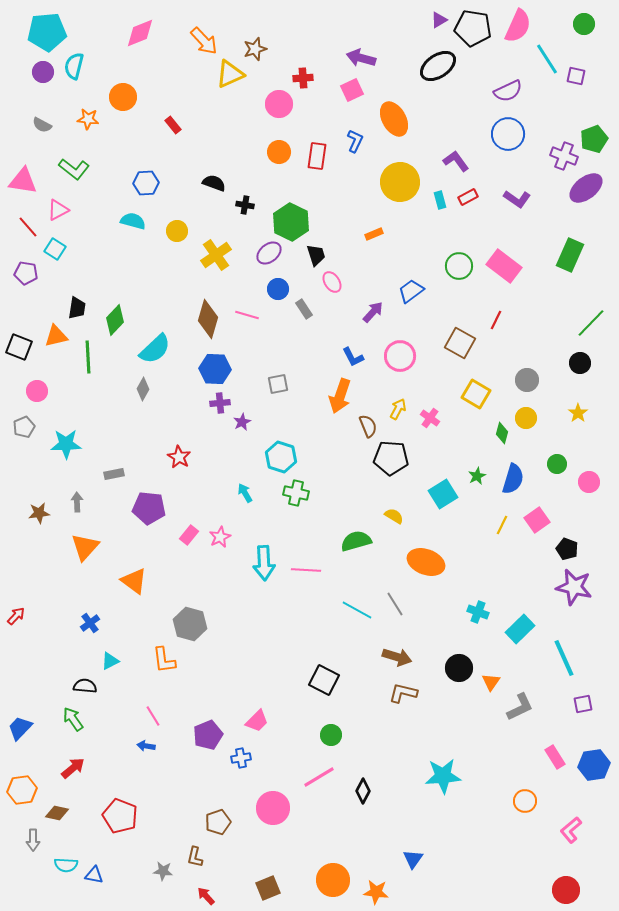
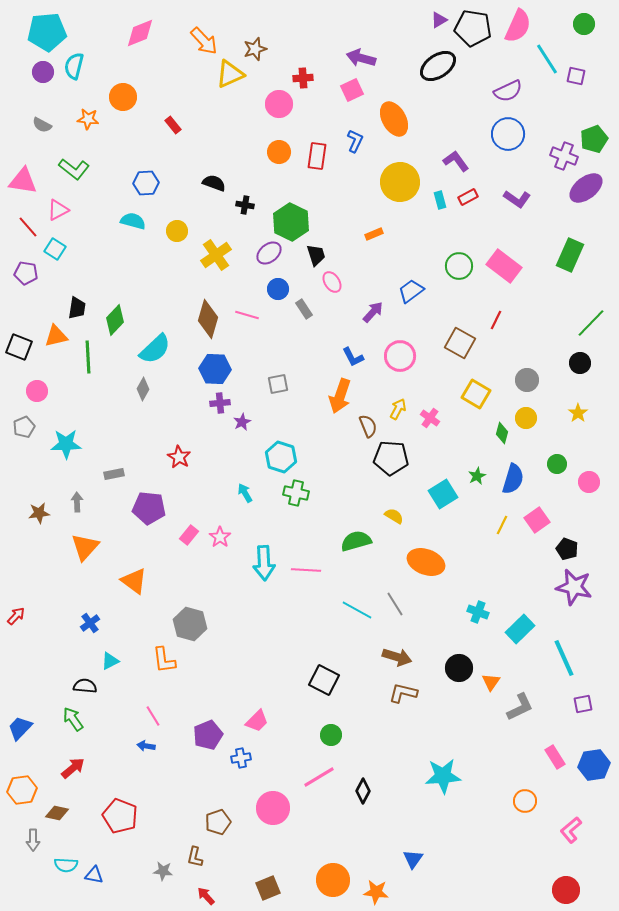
pink star at (220, 537): rotated 10 degrees counterclockwise
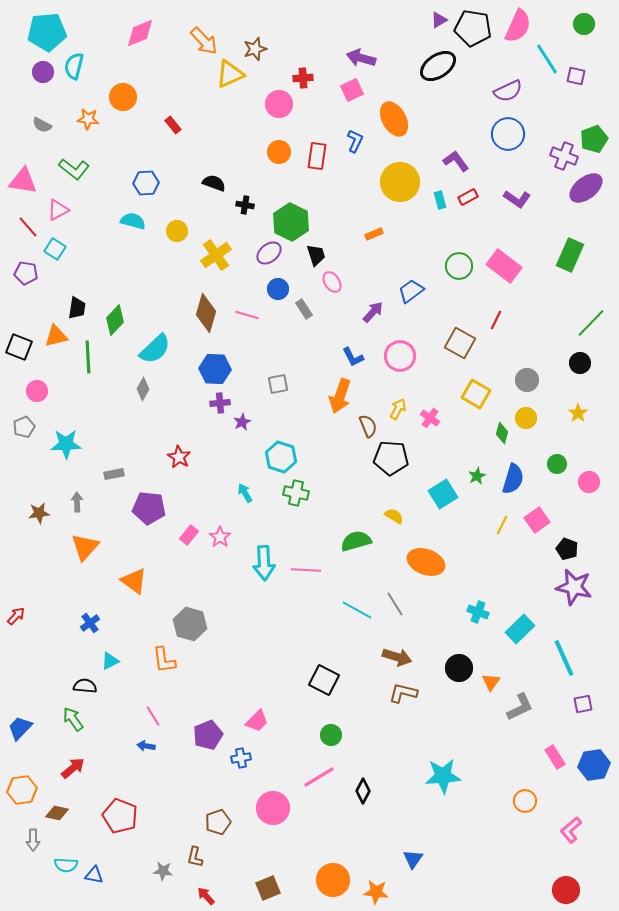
brown diamond at (208, 319): moved 2 px left, 6 px up
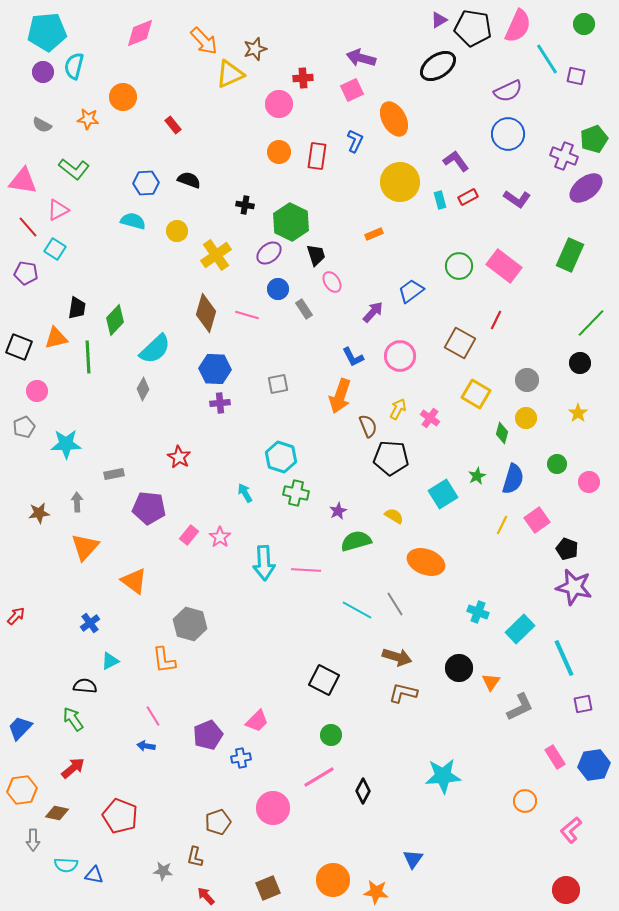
black semicircle at (214, 183): moved 25 px left, 3 px up
orange triangle at (56, 336): moved 2 px down
purple star at (242, 422): moved 96 px right, 89 px down
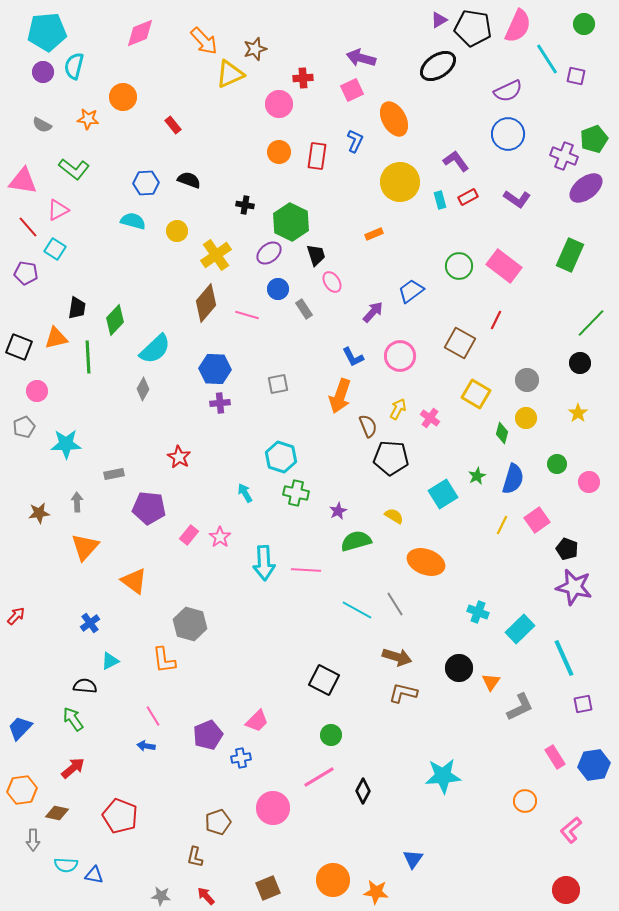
brown diamond at (206, 313): moved 10 px up; rotated 24 degrees clockwise
gray star at (163, 871): moved 2 px left, 25 px down
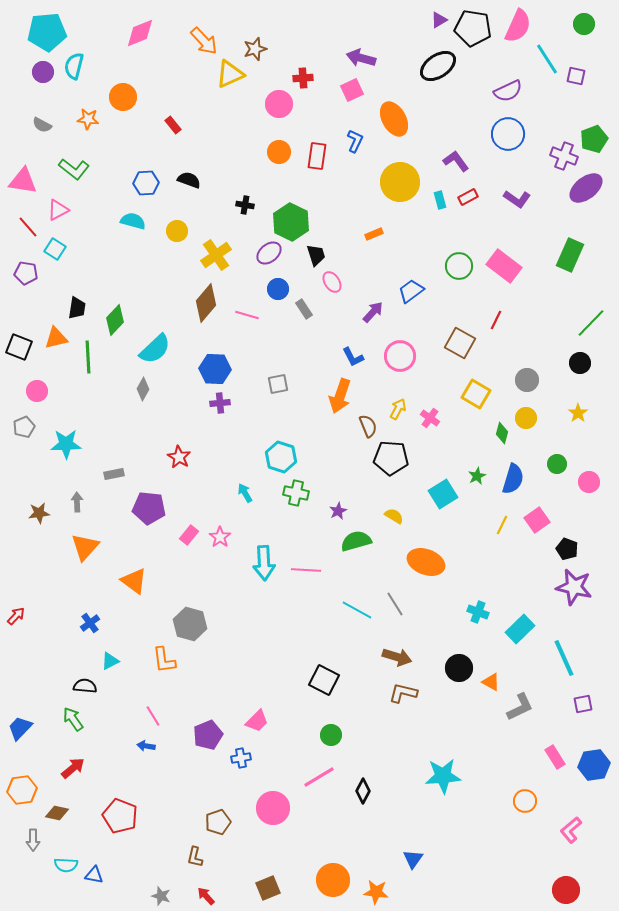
orange triangle at (491, 682): rotated 36 degrees counterclockwise
gray star at (161, 896): rotated 12 degrees clockwise
